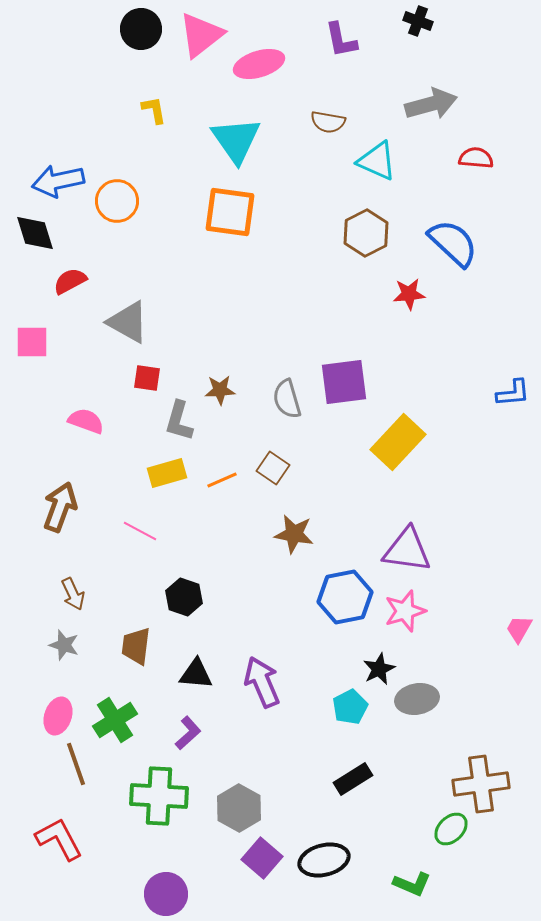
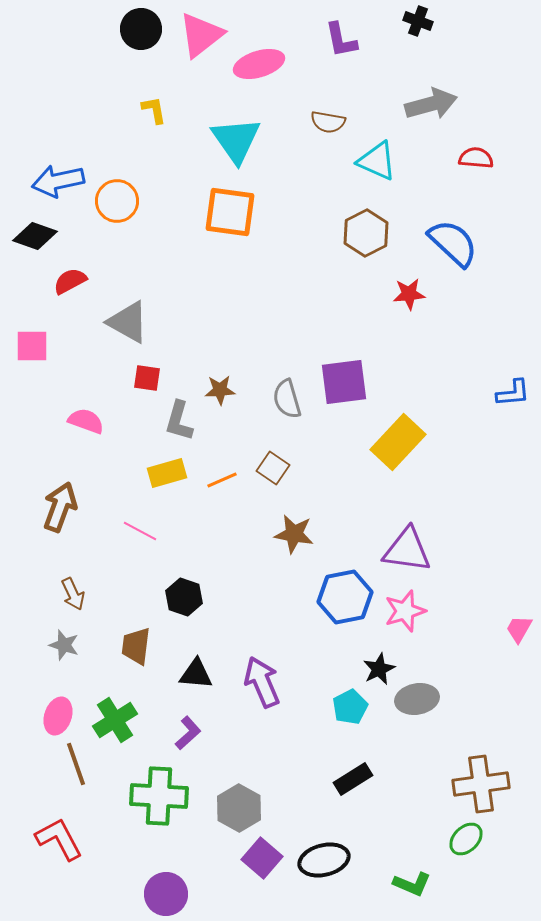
black diamond at (35, 233): moved 3 px down; rotated 54 degrees counterclockwise
pink square at (32, 342): moved 4 px down
green ellipse at (451, 829): moved 15 px right, 10 px down
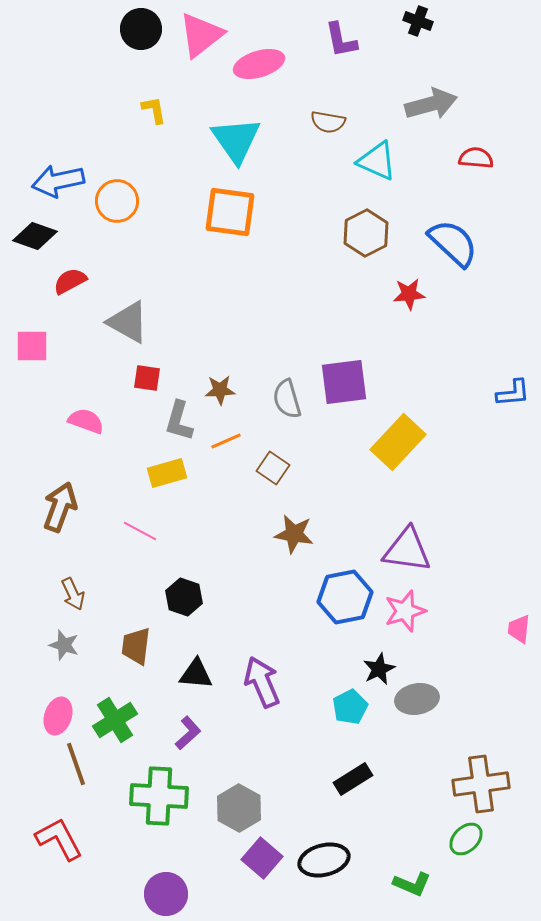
orange line at (222, 480): moved 4 px right, 39 px up
pink trapezoid at (519, 629): rotated 24 degrees counterclockwise
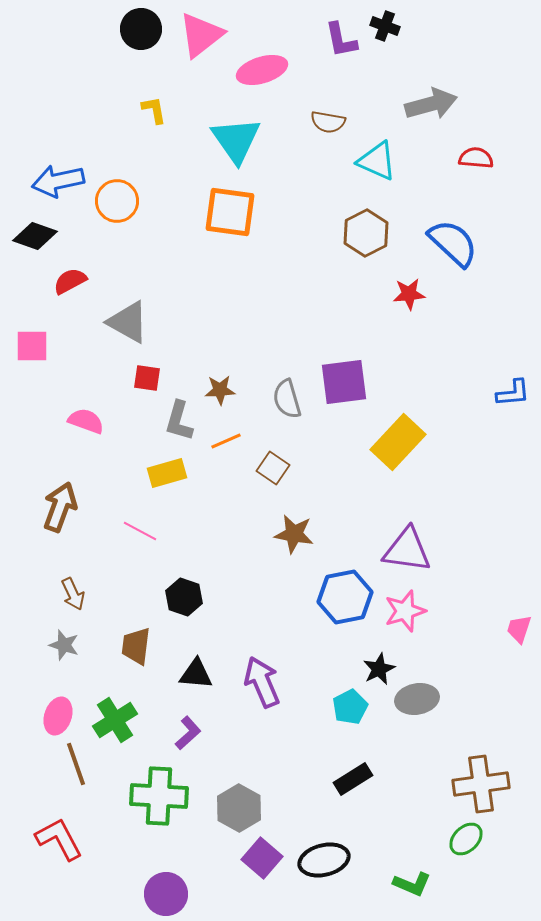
black cross at (418, 21): moved 33 px left, 5 px down
pink ellipse at (259, 64): moved 3 px right, 6 px down
pink trapezoid at (519, 629): rotated 12 degrees clockwise
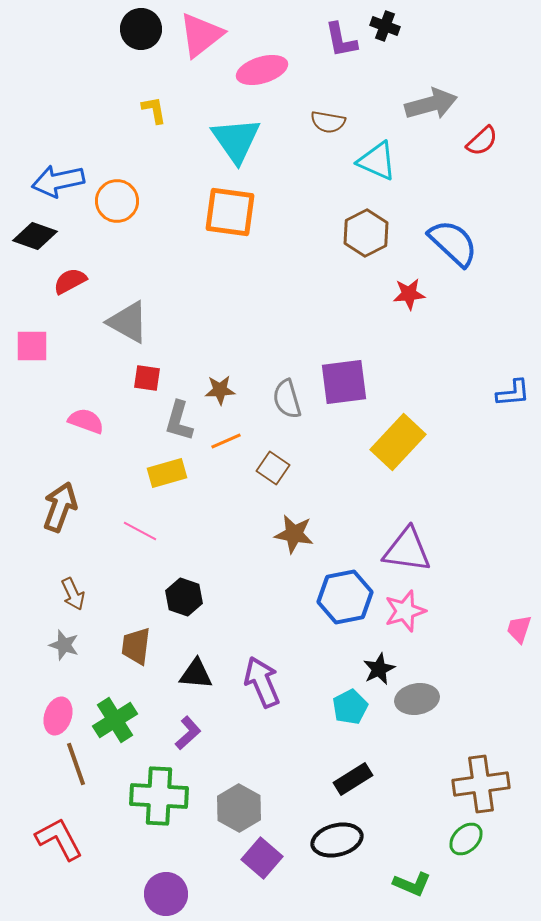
red semicircle at (476, 158): moved 6 px right, 17 px up; rotated 132 degrees clockwise
black ellipse at (324, 860): moved 13 px right, 20 px up
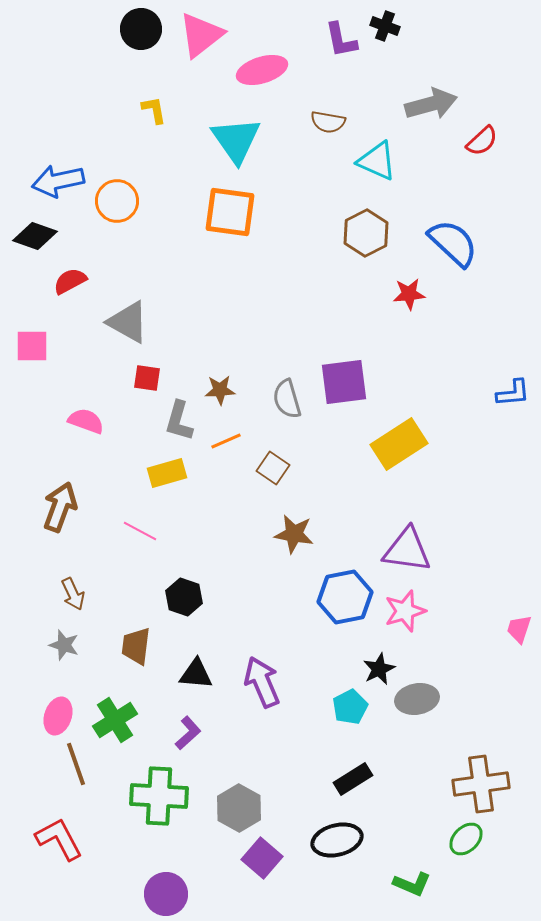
yellow rectangle at (398, 442): moved 1 px right, 2 px down; rotated 14 degrees clockwise
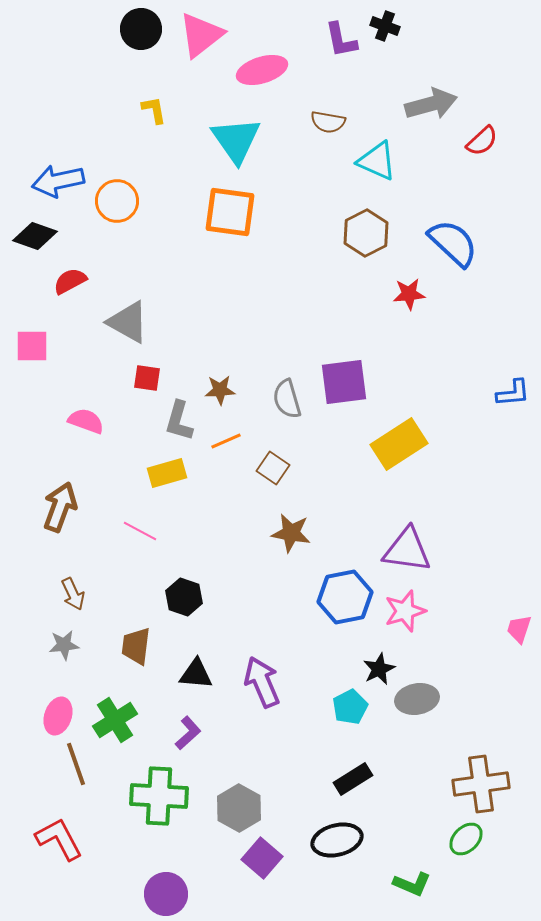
brown star at (294, 534): moved 3 px left, 1 px up
gray star at (64, 645): rotated 24 degrees counterclockwise
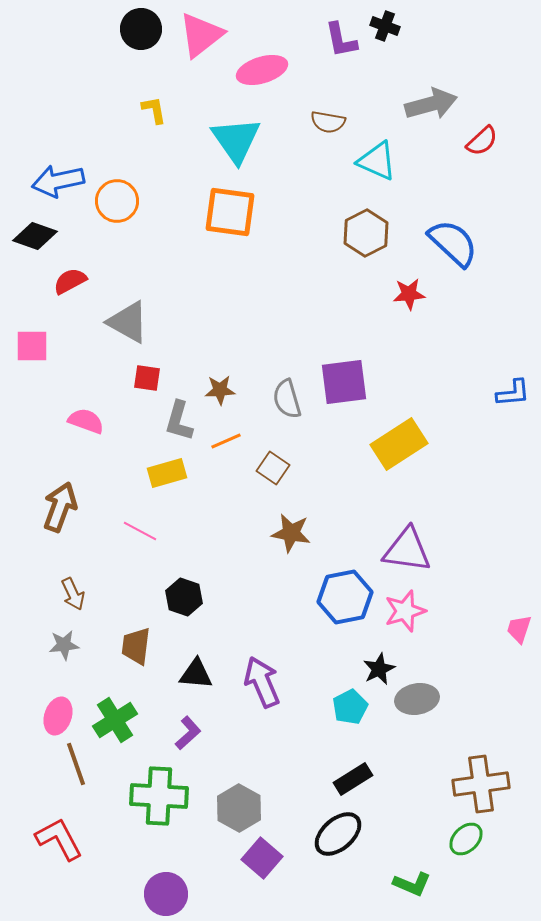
black ellipse at (337, 840): moved 1 px right, 6 px up; rotated 27 degrees counterclockwise
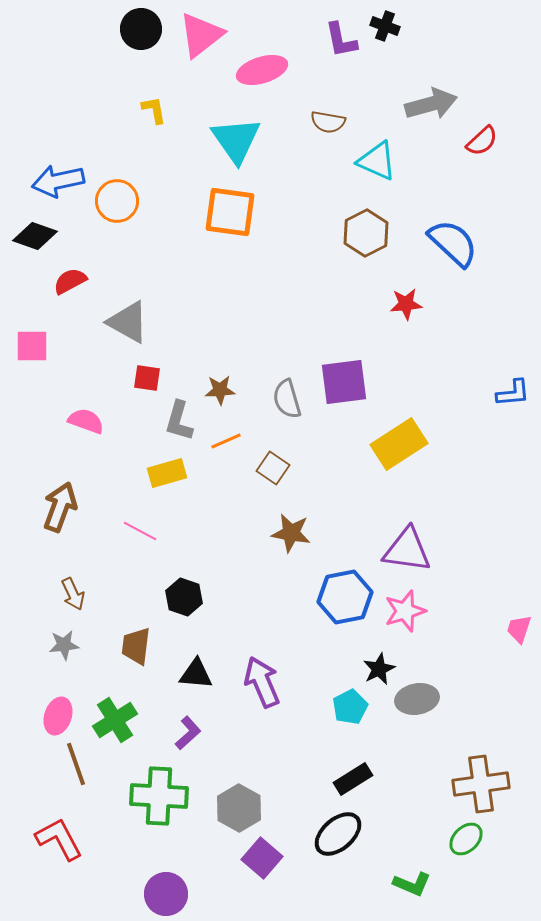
red star at (409, 294): moved 3 px left, 10 px down
